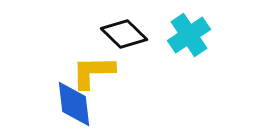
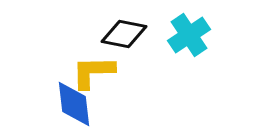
black diamond: rotated 33 degrees counterclockwise
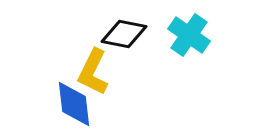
cyan cross: rotated 21 degrees counterclockwise
yellow L-shape: rotated 63 degrees counterclockwise
